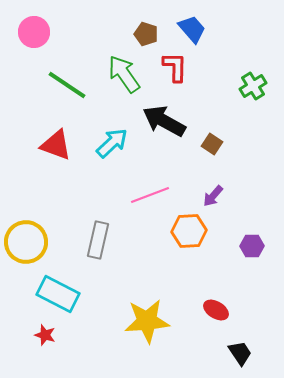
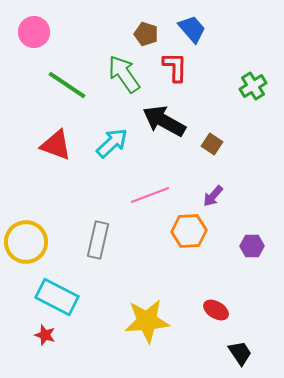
cyan rectangle: moved 1 px left, 3 px down
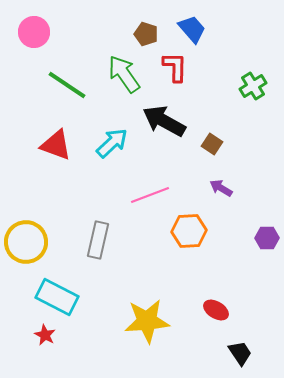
purple arrow: moved 8 px right, 8 px up; rotated 80 degrees clockwise
purple hexagon: moved 15 px right, 8 px up
red star: rotated 10 degrees clockwise
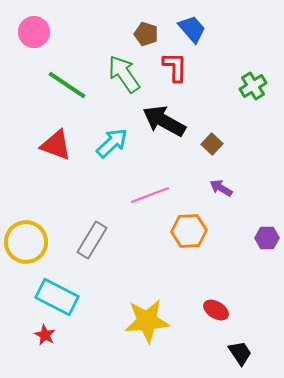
brown square: rotated 10 degrees clockwise
gray rectangle: moved 6 px left; rotated 18 degrees clockwise
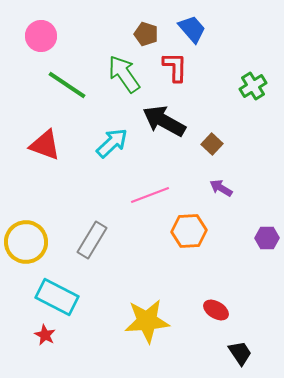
pink circle: moved 7 px right, 4 px down
red triangle: moved 11 px left
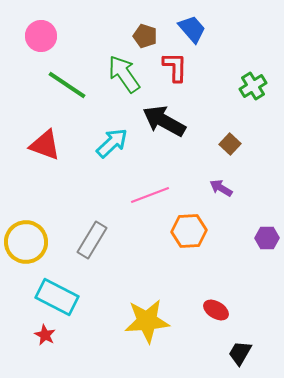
brown pentagon: moved 1 px left, 2 px down
brown square: moved 18 px right
black trapezoid: rotated 116 degrees counterclockwise
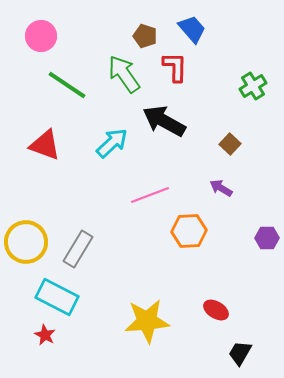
gray rectangle: moved 14 px left, 9 px down
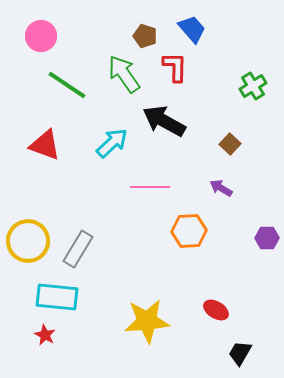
pink line: moved 8 px up; rotated 21 degrees clockwise
yellow circle: moved 2 px right, 1 px up
cyan rectangle: rotated 21 degrees counterclockwise
